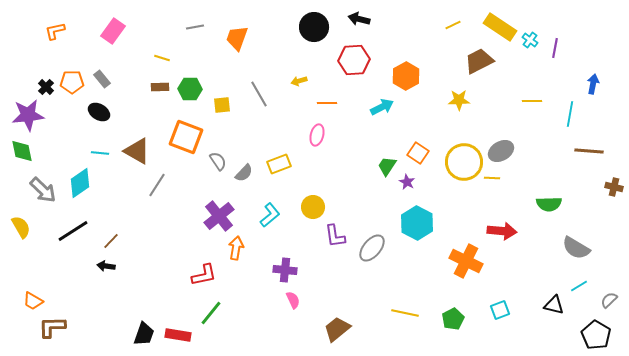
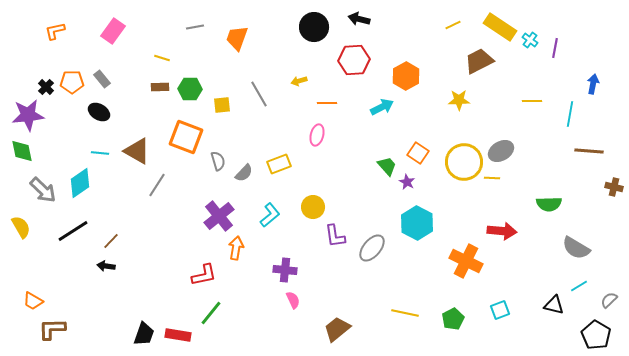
gray semicircle at (218, 161): rotated 18 degrees clockwise
green trapezoid at (387, 166): rotated 105 degrees clockwise
brown L-shape at (52, 327): moved 2 px down
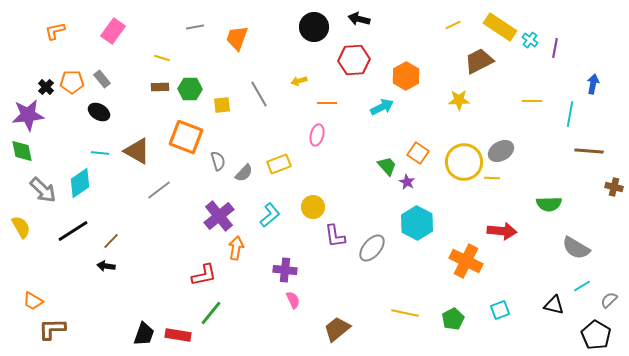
gray line at (157, 185): moved 2 px right, 5 px down; rotated 20 degrees clockwise
cyan line at (579, 286): moved 3 px right
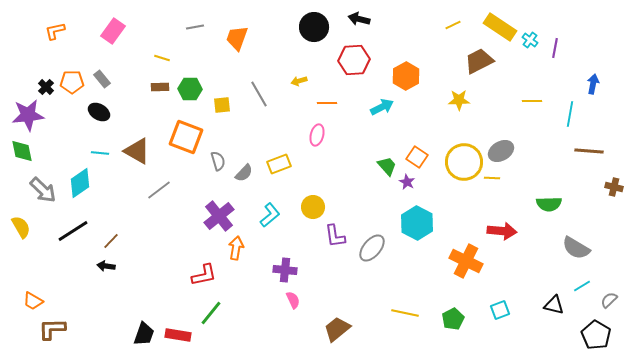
orange square at (418, 153): moved 1 px left, 4 px down
